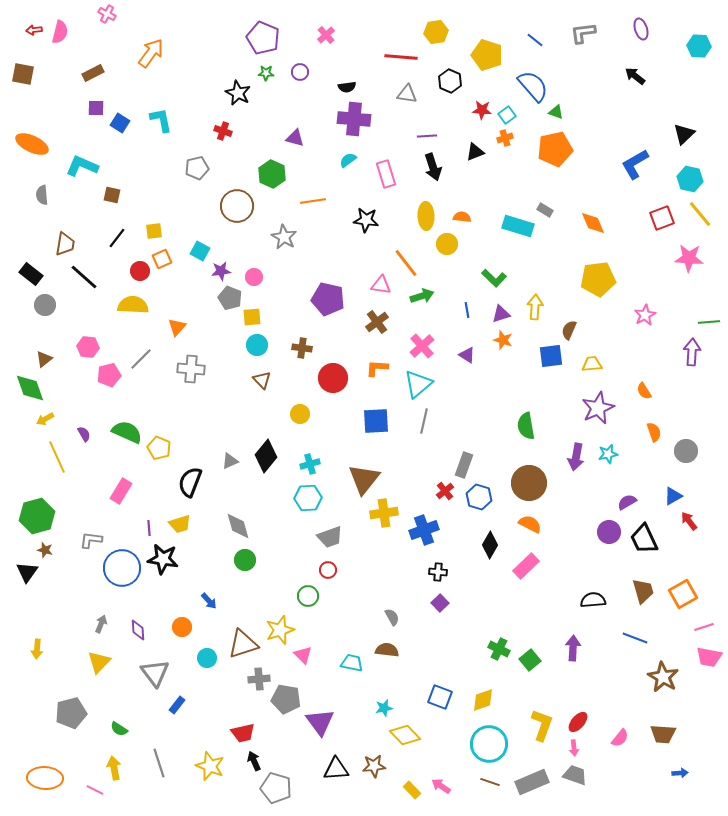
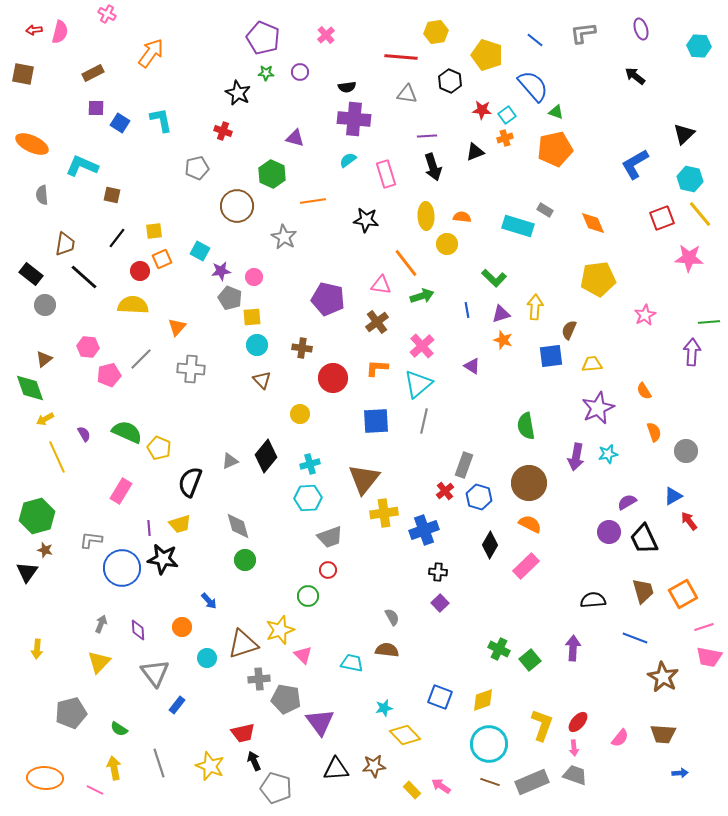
purple triangle at (467, 355): moved 5 px right, 11 px down
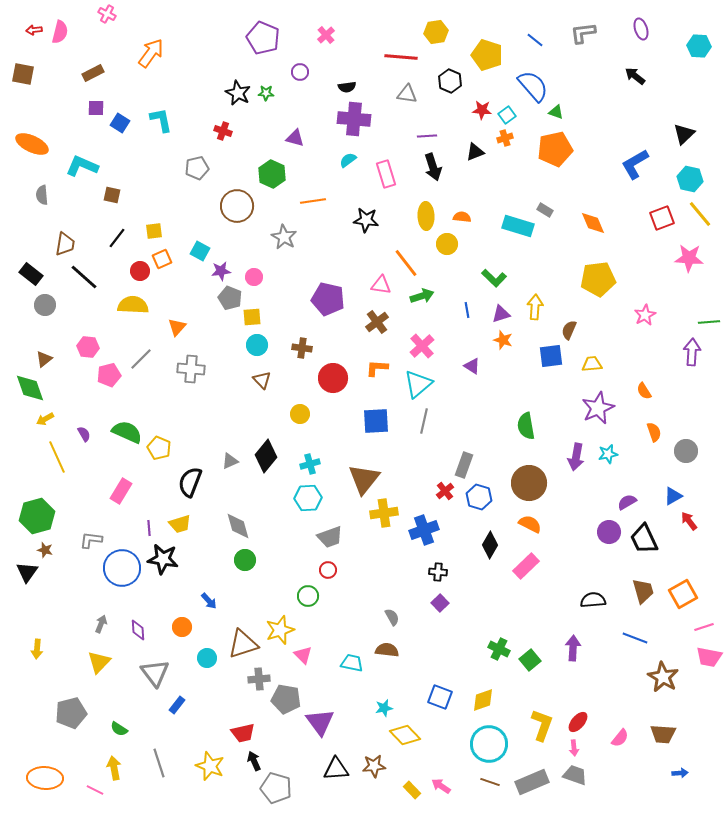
green star at (266, 73): moved 20 px down
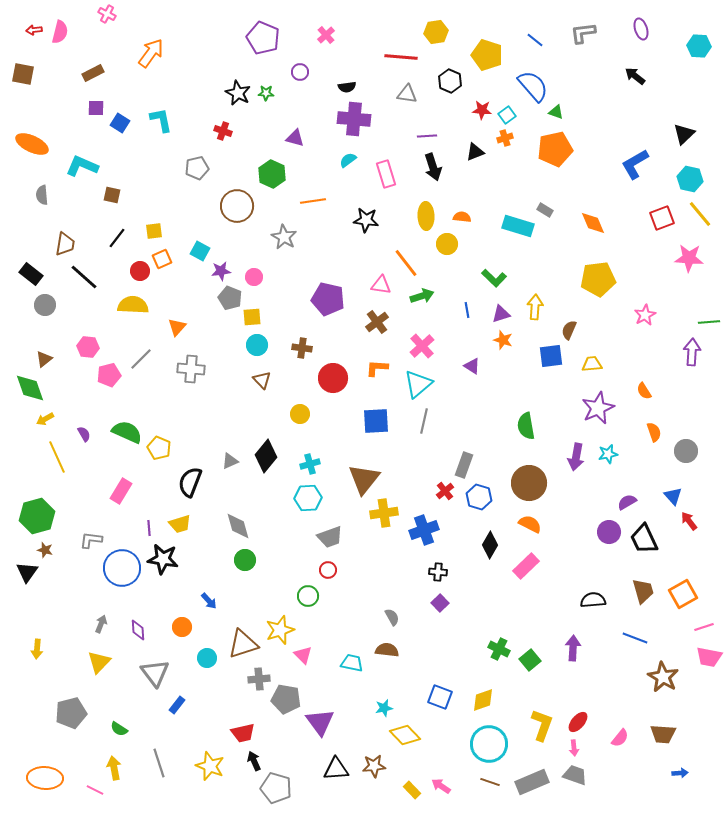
blue triangle at (673, 496): rotated 42 degrees counterclockwise
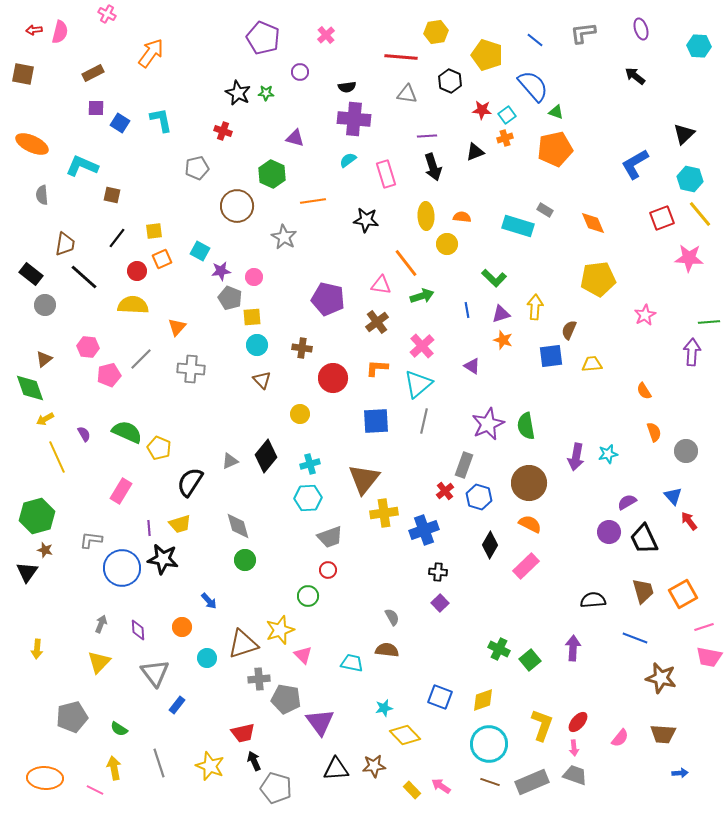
red circle at (140, 271): moved 3 px left
purple star at (598, 408): moved 110 px left, 16 px down
black semicircle at (190, 482): rotated 12 degrees clockwise
brown star at (663, 677): moved 2 px left, 1 px down; rotated 16 degrees counterclockwise
gray pentagon at (71, 713): moved 1 px right, 4 px down
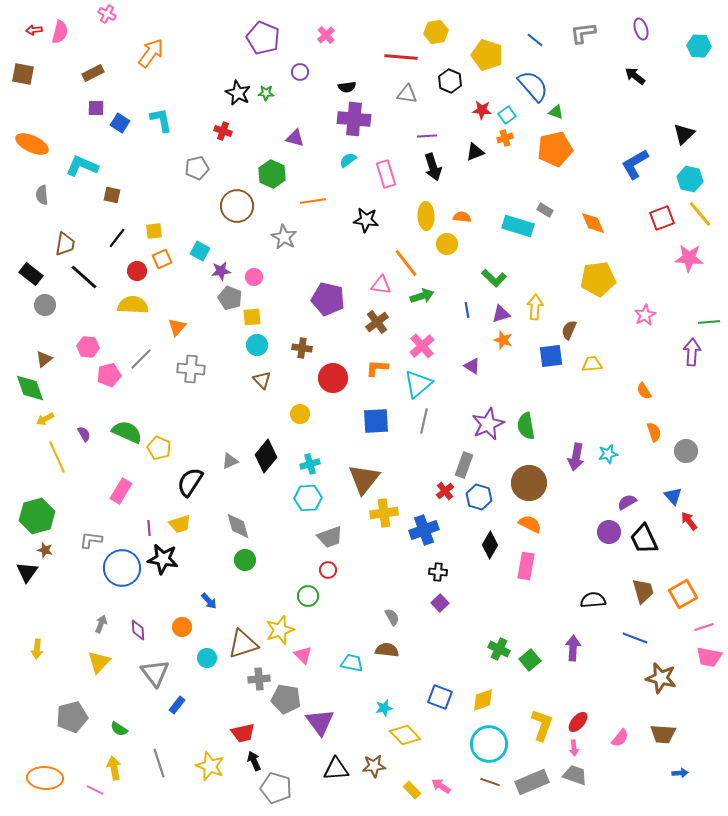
pink rectangle at (526, 566): rotated 36 degrees counterclockwise
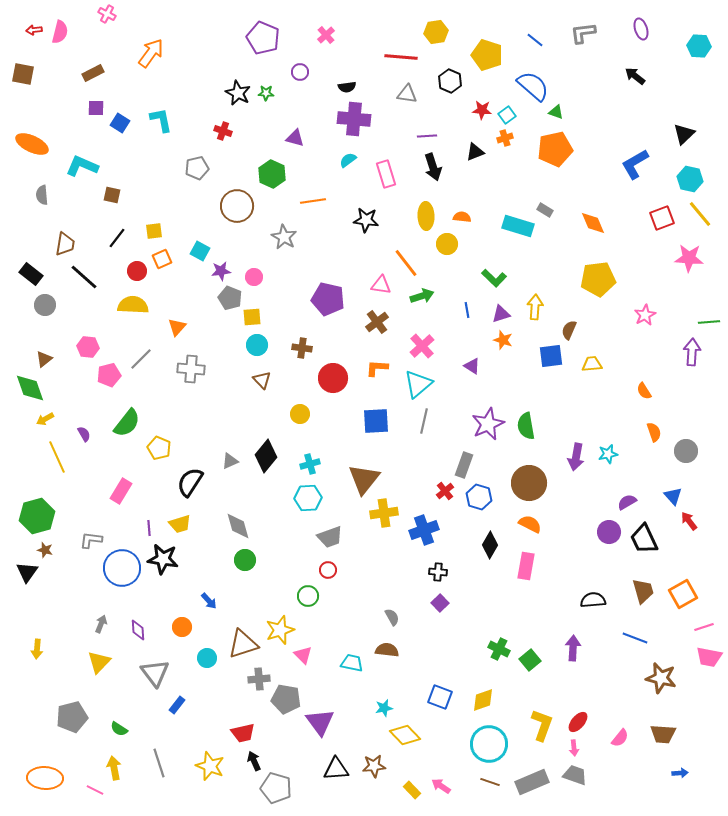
blue semicircle at (533, 86): rotated 8 degrees counterclockwise
green semicircle at (127, 432): moved 9 px up; rotated 104 degrees clockwise
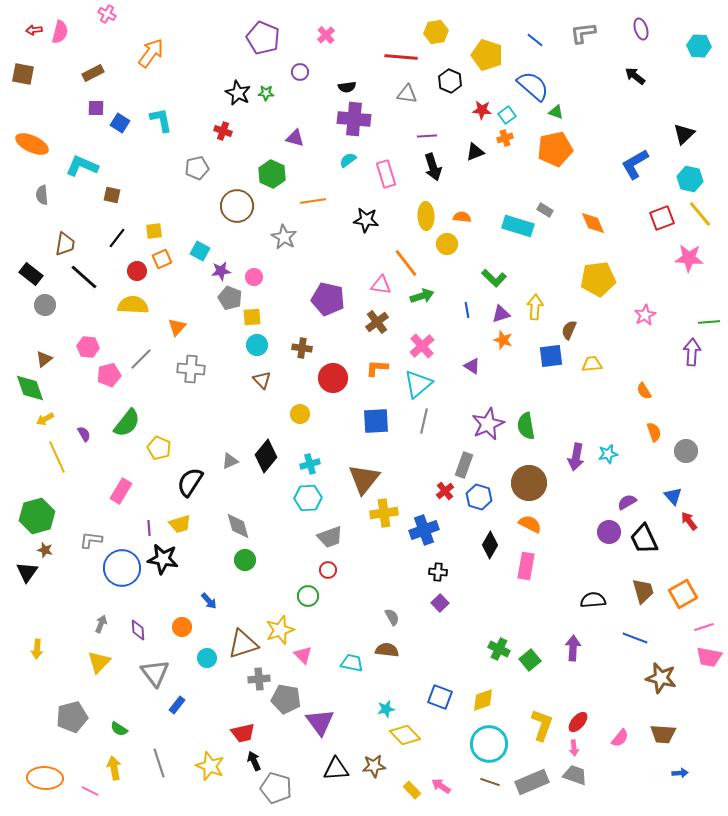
cyan star at (384, 708): moved 2 px right, 1 px down
pink line at (95, 790): moved 5 px left, 1 px down
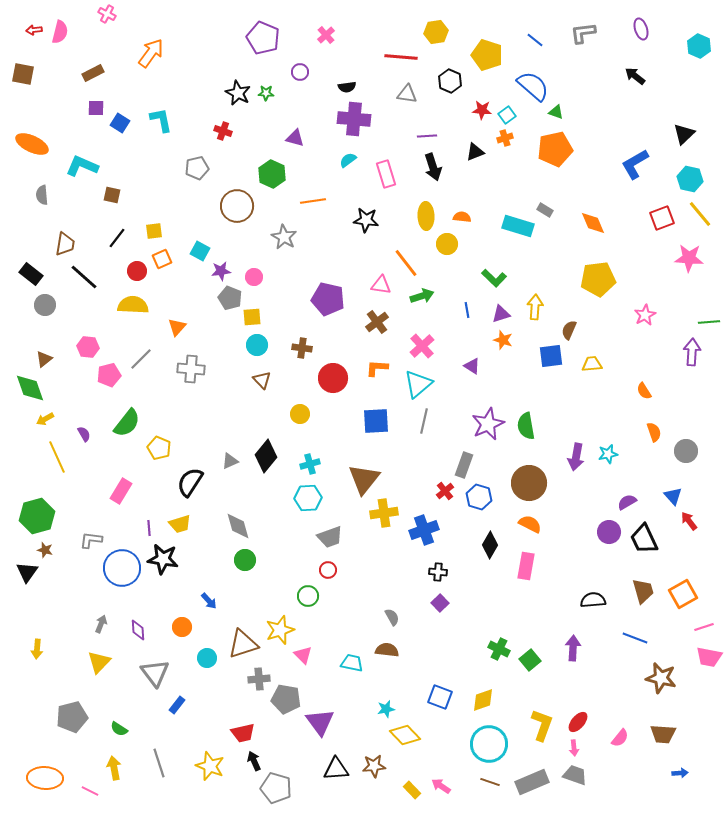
cyan hexagon at (699, 46): rotated 20 degrees clockwise
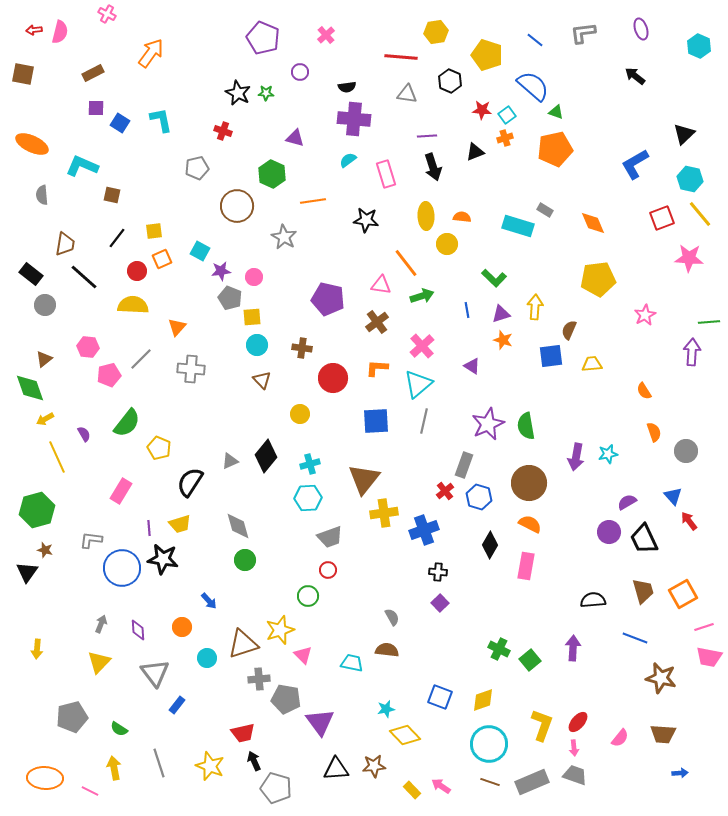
green hexagon at (37, 516): moved 6 px up
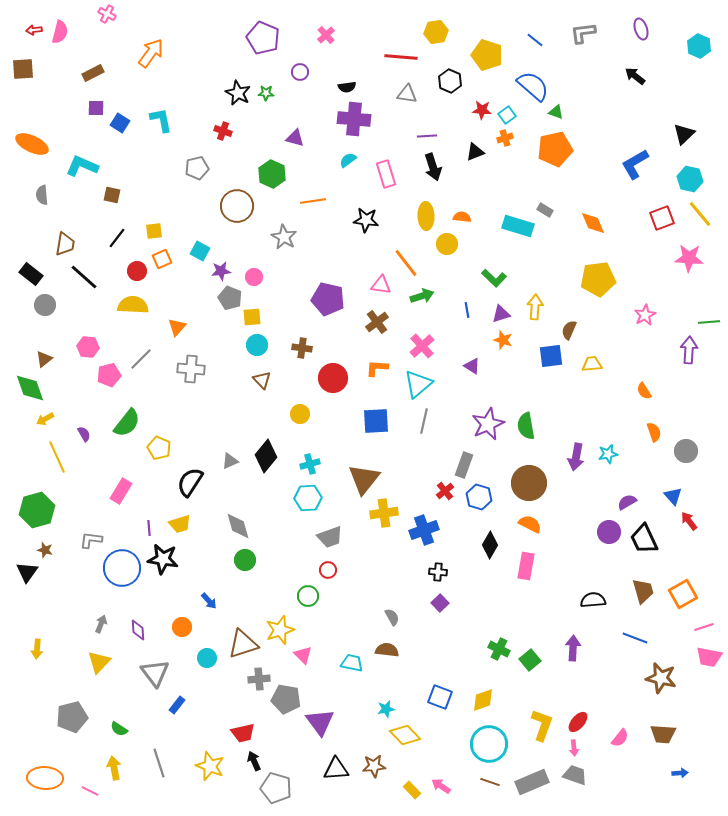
brown square at (23, 74): moved 5 px up; rotated 15 degrees counterclockwise
purple arrow at (692, 352): moved 3 px left, 2 px up
